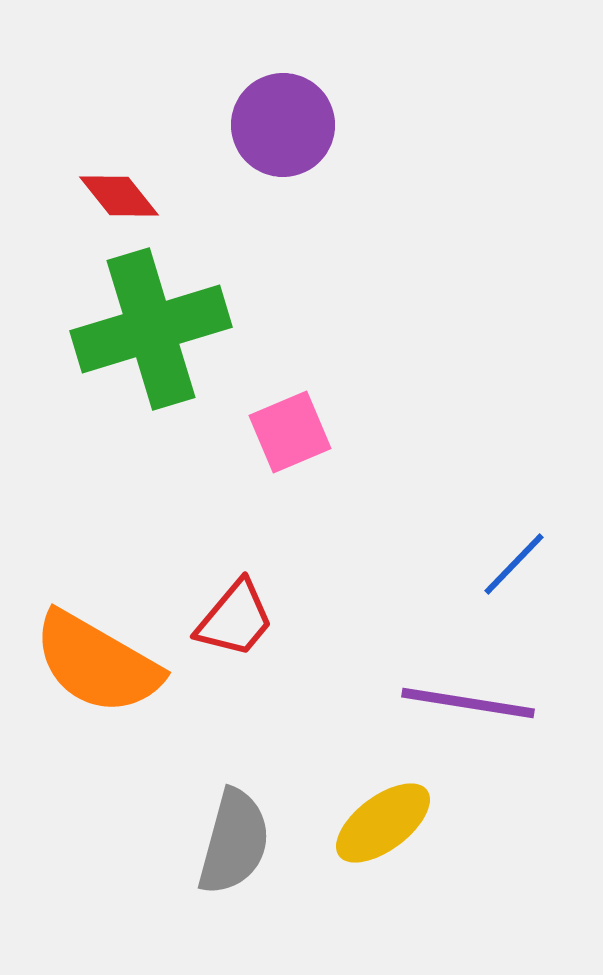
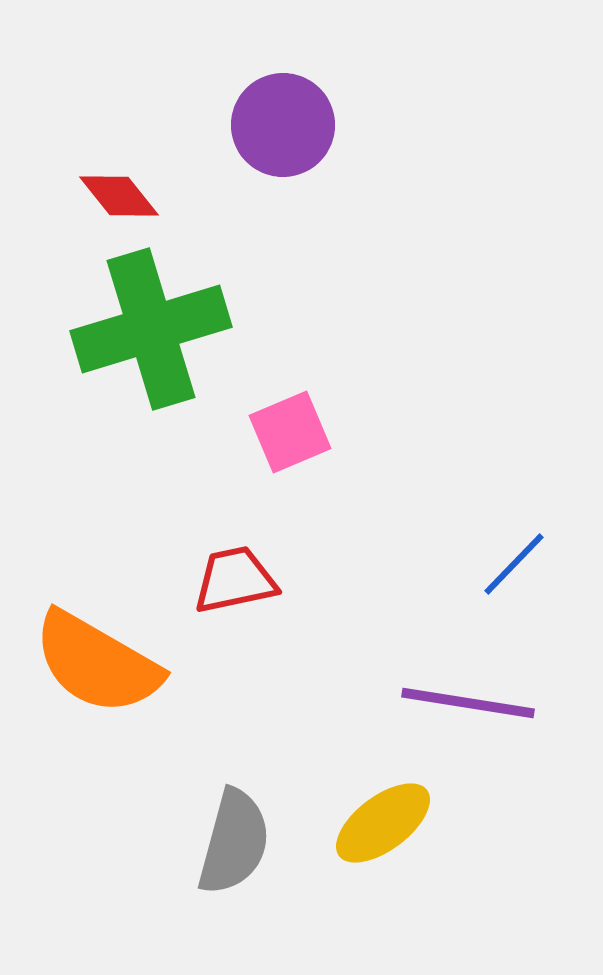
red trapezoid: moved 39 px up; rotated 142 degrees counterclockwise
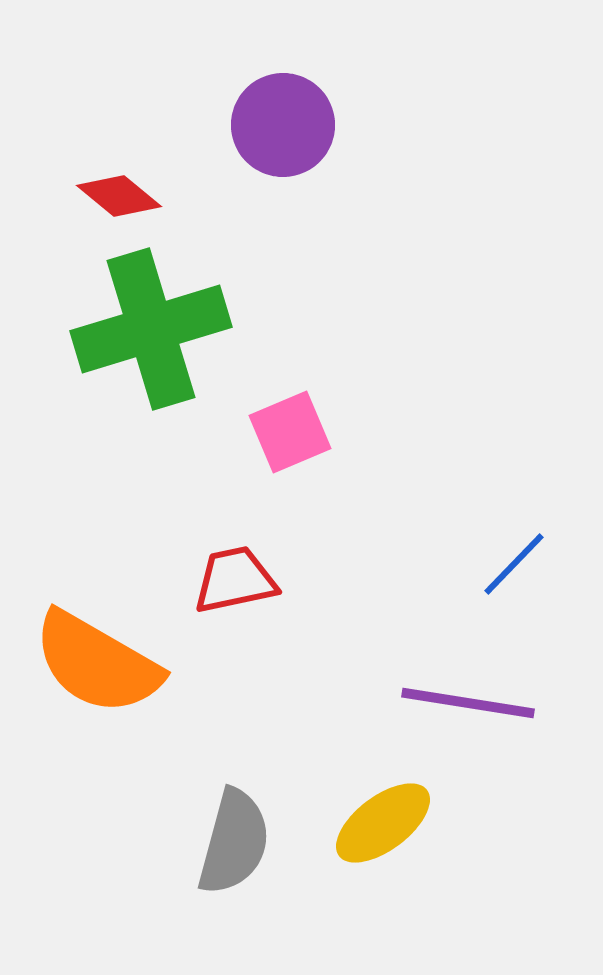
red diamond: rotated 12 degrees counterclockwise
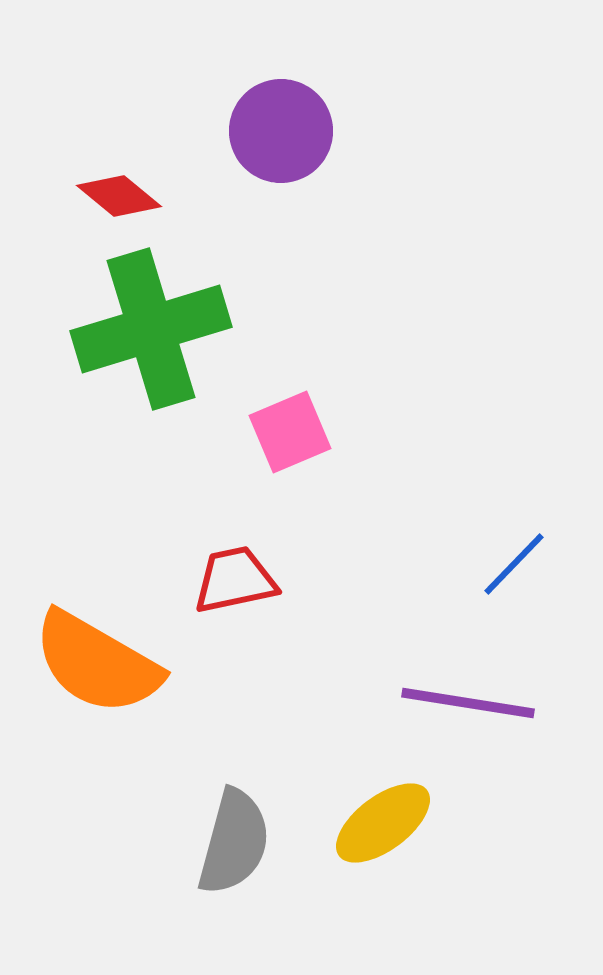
purple circle: moved 2 px left, 6 px down
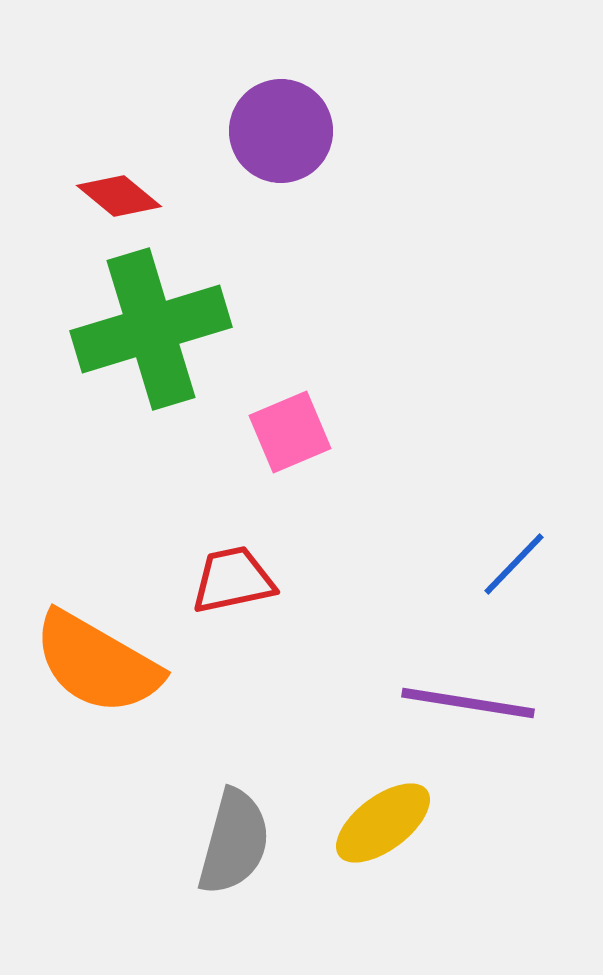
red trapezoid: moved 2 px left
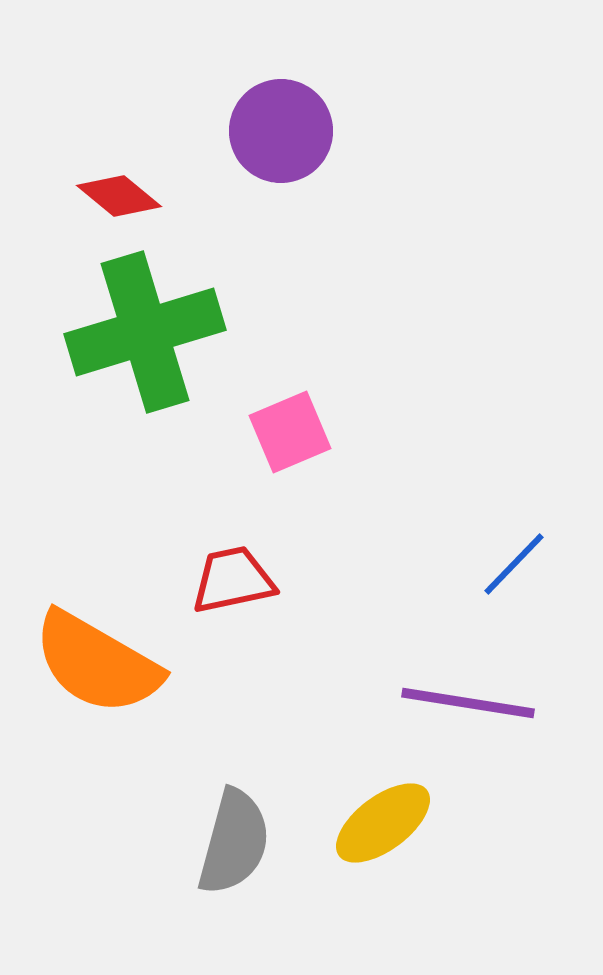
green cross: moved 6 px left, 3 px down
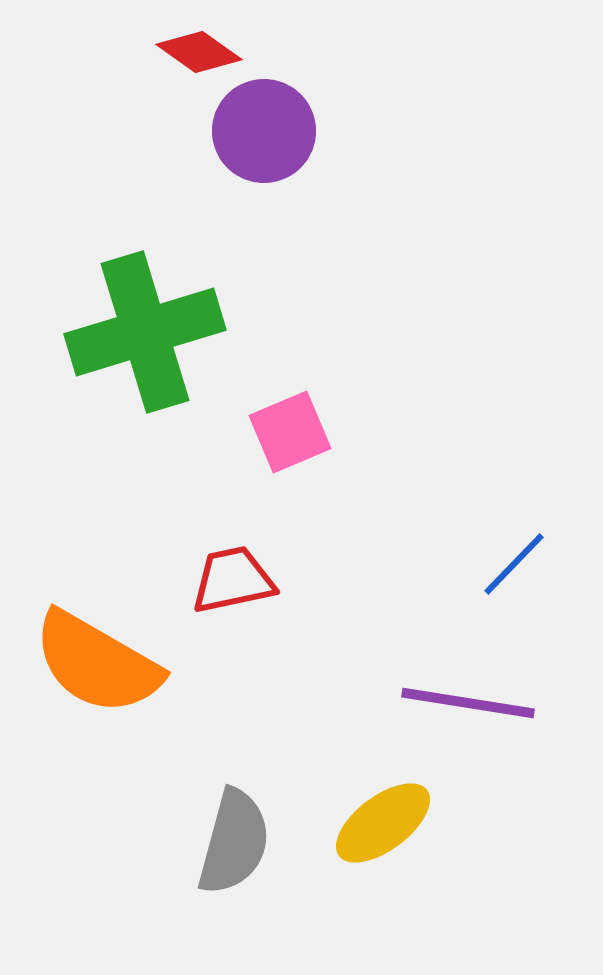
purple circle: moved 17 px left
red diamond: moved 80 px right, 144 px up; rotated 4 degrees counterclockwise
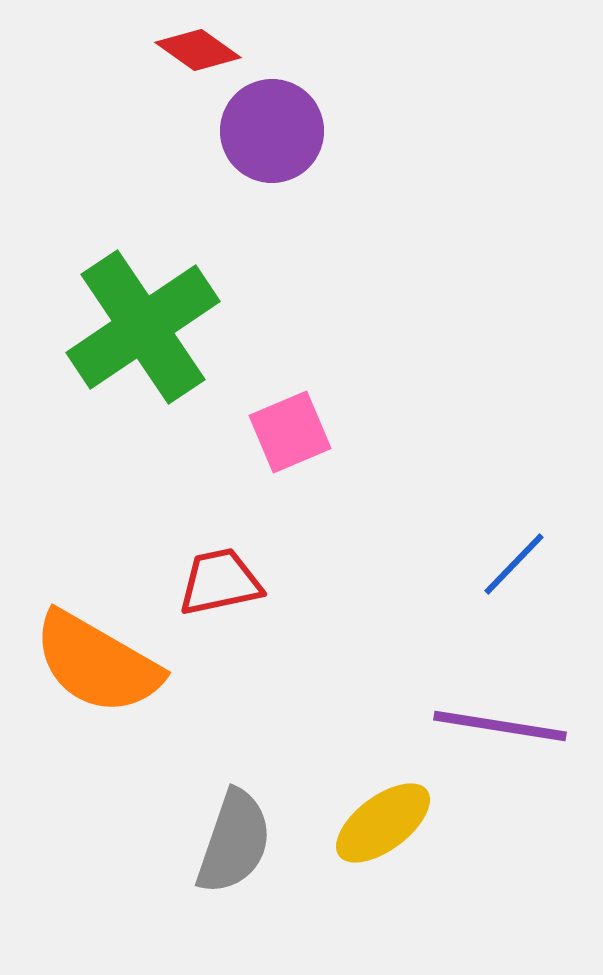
red diamond: moved 1 px left, 2 px up
purple circle: moved 8 px right
green cross: moved 2 px left, 5 px up; rotated 17 degrees counterclockwise
red trapezoid: moved 13 px left, 2 px down
purple line: moved 32 px right, 23 px down
gray semicircle: rotated 4 degrees clockwise
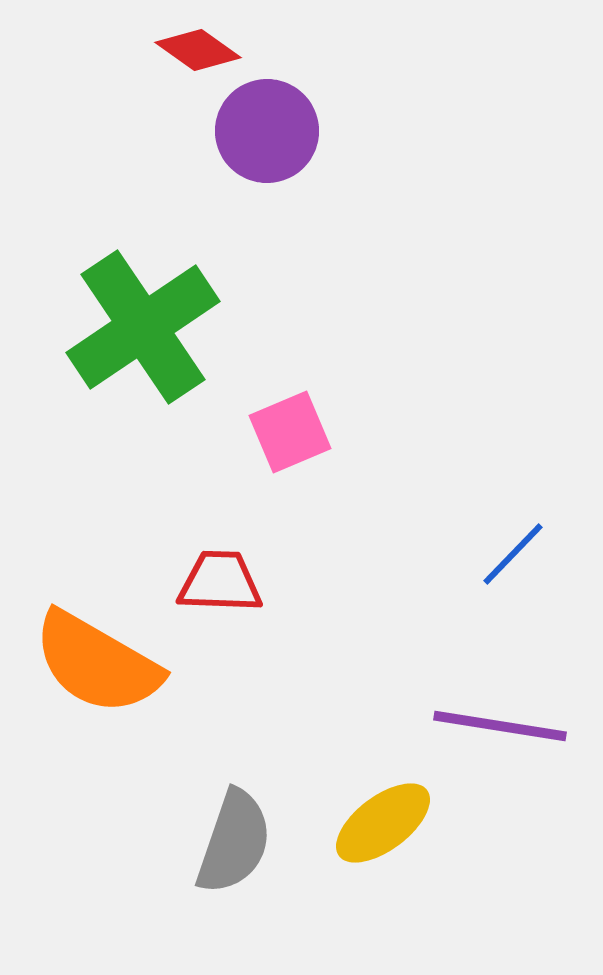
purple circle: moved 5 px left
blue line: moved 1 px left, 10 px up
red trapezoid: rotated 14 degrees clockwise
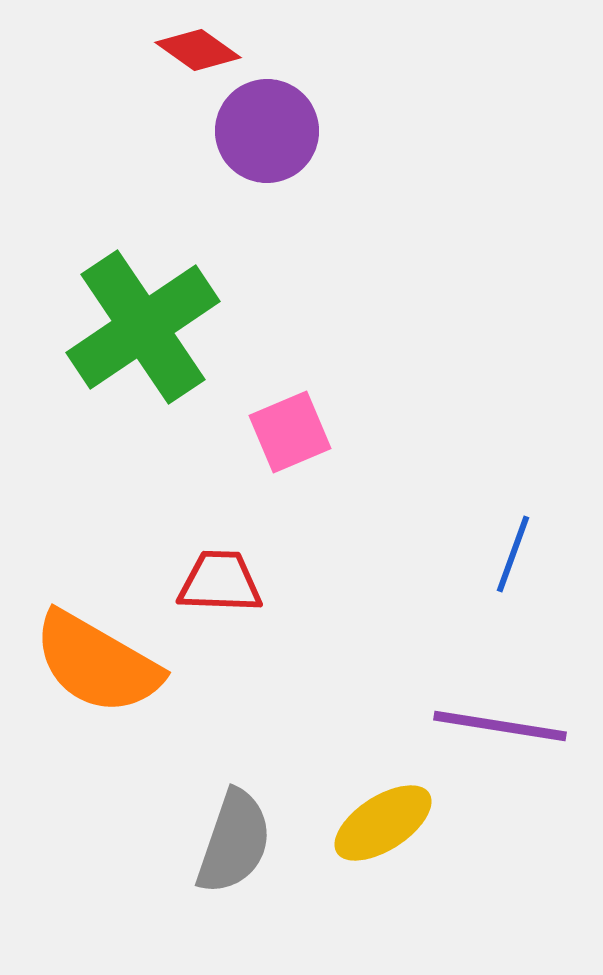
blue line: rotated 24 degrees counterclockwise
yellow ellipse: rotated 4 degrees clockwise
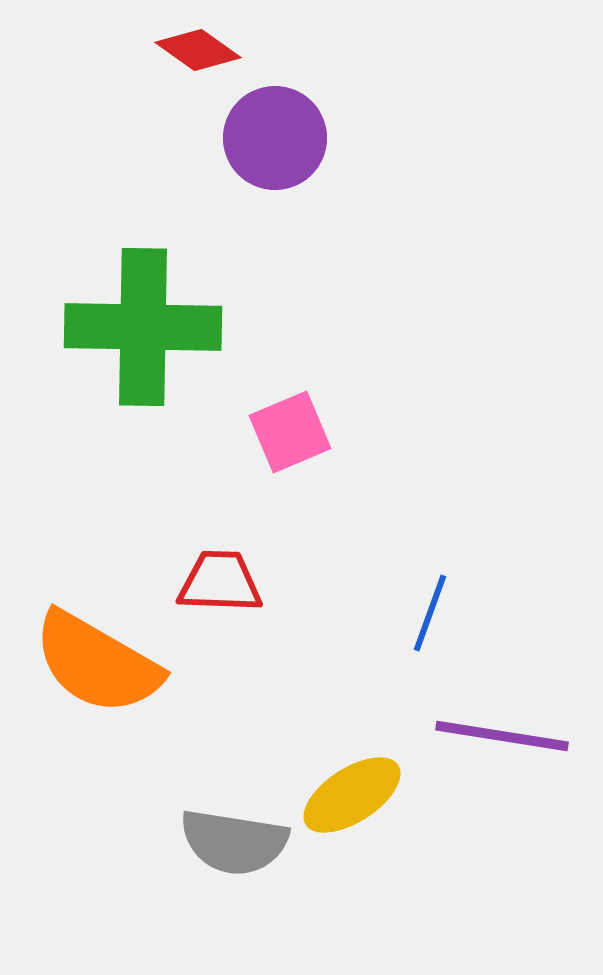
purple circle: moved 8 px right, 7 px down
green cross: rotated 35 degrees clockwise
blue line: moved 83 px left, 59 px down
purple line: moved 2 px right, 10 px down
yellow ellipse: moved 31 px left, 28 px up
gray semicircle: rotated 80 degrees clockwise
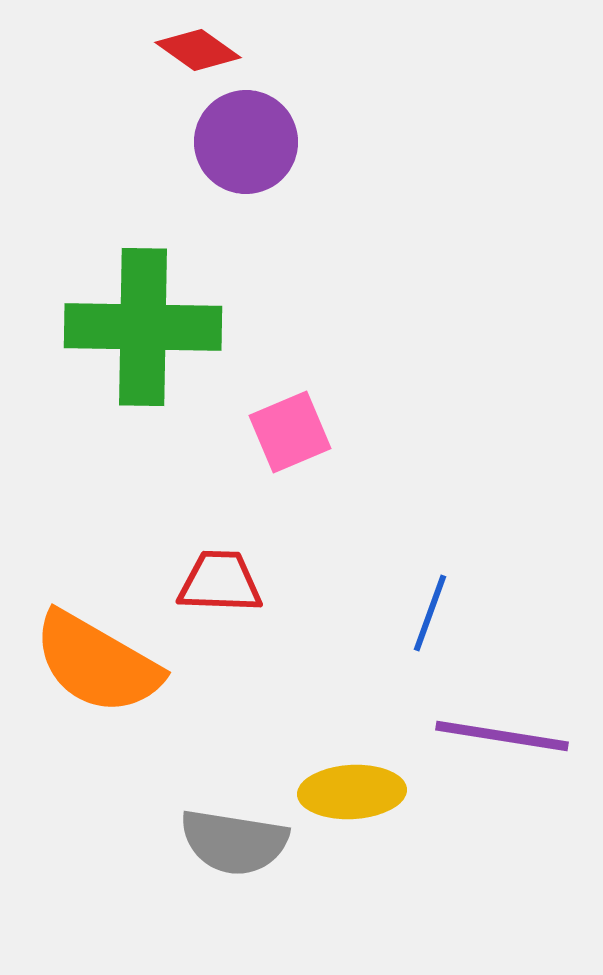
purple circle: moved 29 px left, 4 px down
yellow ellipse: moved 3 px up; rotated 30 degrees clockwise
